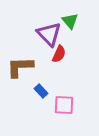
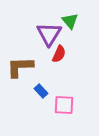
purple triangle: rotated 16 degrees clockwise
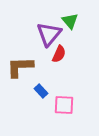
purple triangle: rotated 8 degrees clockwise
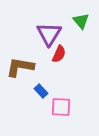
green triangle: moved 11 px right
purple triangle: rotated 8 degrees counterclockwise
brown L-shape: rotated 12 degrees clockwise
pink square: moved 3 px left, 2 px down
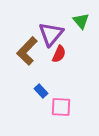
purple triangle: moved 2 px right; rotated 8 degrees clockwise
brown L-shape: moved 7 px right, 16 px up; rotated 56 degrees counterclockwise
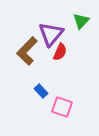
green triangle: rotated 24 degrees clockwise
red semicircle: moved 1 px right, 2 px up
pink square: moved 1 px right; rotated 15 degrees clockwise
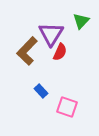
purple triangle: rotated 8 degrees counterclockwise
pink square: moved 5 px right
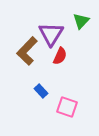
red semicircle: moved 4 px down
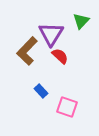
red semicircle: rotated 72 degrees counterclockwise
